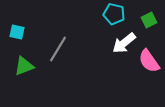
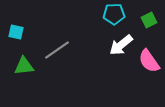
cyan pentagon: rotated 15 degrees counterclockwise
cyan square: moved 1 px left
white arrow: moved 3 px left, 2 px down
gray line: moved 1 px left, 1 px down; rotated 24 degrees clockwise
green triangle: rotated 15 degrees clockwise
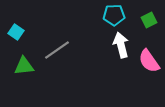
cyan pentagon: moved 1 px down
cyan square: rotated 21 degrees clockwise
white arrow: rotated 115 degrees clockwise
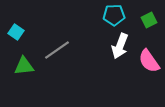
white arrow: moved 1 px left, 1 px down; rotated 145 degrees counterclockwise
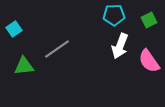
cyan square: moved 2 px left, 3 px up; rotated 21 degrees clockwise
gray line: moved 1 px up
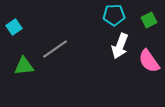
cyan square: moved 2 px up
gray line: moved 2 px left
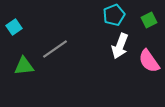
cyan pentagon: rotated 20 degrees counterclockwise
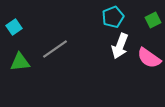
cyan pentagon: moved 1 px left, 2 px down
green square: moved 4 px right
pink semicircle: moved 3 px up; rotated 20 degrees counterclockwise
green triangle: moved 4 px left, 4 px up
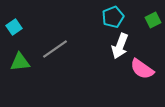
pink semicircle: moved 7 px left, 11 px down
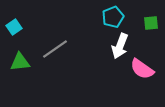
green square: moved 2 px left, 3 px down; rotated 21 degrees clockwise
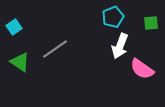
green triangle: rotated 40 degrees clockwise
